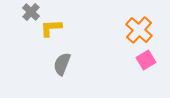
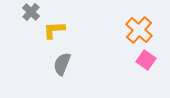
yellow L-shape: moved 3 px right, 2 px down
pink square: rotated 24 degrees counterclockwise
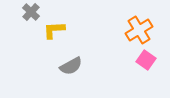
orange cross: rotated 16 degrees clockwise
gray semicircle: moved 9 px right, 2 px down; rotated 140 degrees counterclockwise
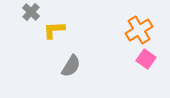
pink square: moved 1 px up
gray semicircle: rotated 30 degrees counterclockwise
